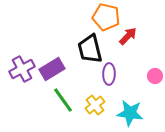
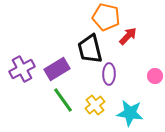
purple rectangle: moved 5 px right
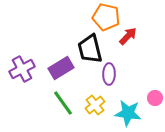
purple rectangle: moved 4 px right, 1 px up
pink circle: moved 22 px down
green line: moved 3 px down
cyan star: moved 2 px left
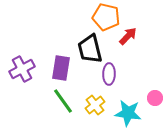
purple rectangle: rotated 50 degrees counterclockwise
green line: moved 2 px up
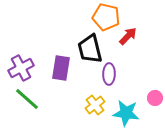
purple cross: moved 1 px left, 1 px up
green line: moved 36 px left, 2 px up; rotated 12 degrees counterclockwise
cyan star: moved 2 px left
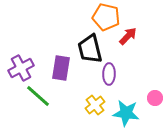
green line: moved 11 px right, 3 px up
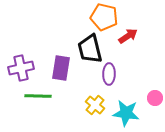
orange pentagon: moved 2 px left
red arrow: rotated 12 degrees clockwise
purple cross: rotated 15 degrees clockwise
green line: rotated 40 degrees counterclockwise
yellow cross: rotated 12 degrees counterclockwise
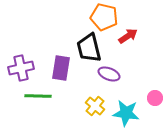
black trapezoid: moved 1 px left, 1 px up
purple ellipse: rotated 70 degrees counterclockwise
yellow cross: moved 1 px down
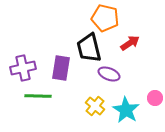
orange pentagon: moved 1 px right, 1 px down
red arrow: moved 2 px right, 7 px down
purple cross: moved 2 px right
cyan star: moved 3 px up; rotated 24 degrees clockwise
